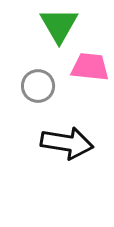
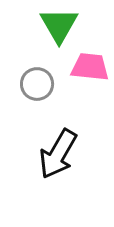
gray circle: moved 1 px left, 2 px up
black arrow: moved 9 px left, 11 px down; rotated 111 degrees clockwise
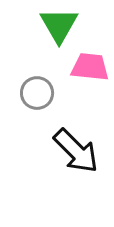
gray circle: moved 9 px down
black arrow: moved 18 px right, 3 px up; rotated 75 degrees counterclockwise
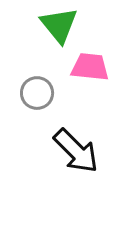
green triangle: rotated 9 degrees counterclockwise
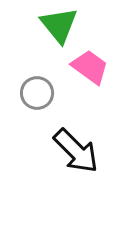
pink trapezoid: rotated 30 degrees clockwise
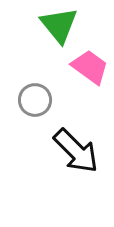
gray circle: moved 2 px left, 7 px down
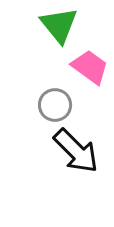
gray circle: moved 20 px right, 5 px down
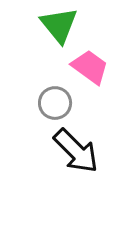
gray circle: moved 2 px up
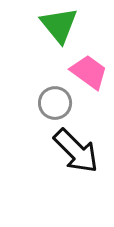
pink trapezoid: moved 1 px left, 5 px down
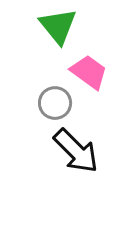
green triangle: moved 1 px left, 1 px down
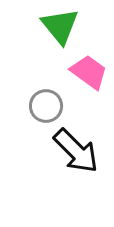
green triangle: moved 2 px right
gray circle: moved 9 px left, 3 px down
